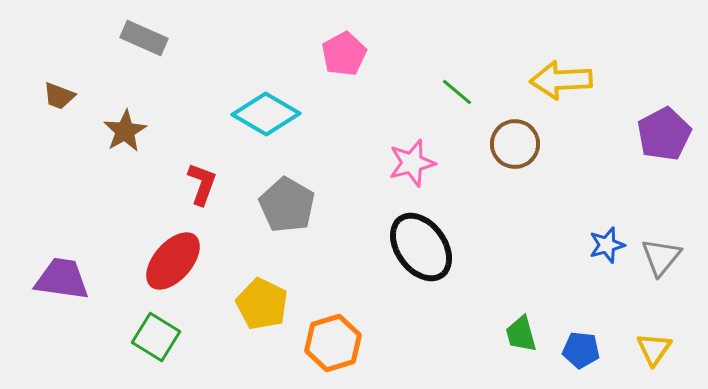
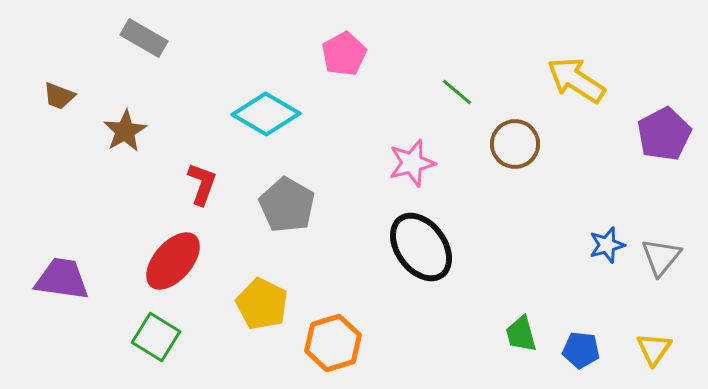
gray rectangle: rotated 6 degrees clockwise
yellow arrow: moved 15 px right; rotated 36 degrees clockwise
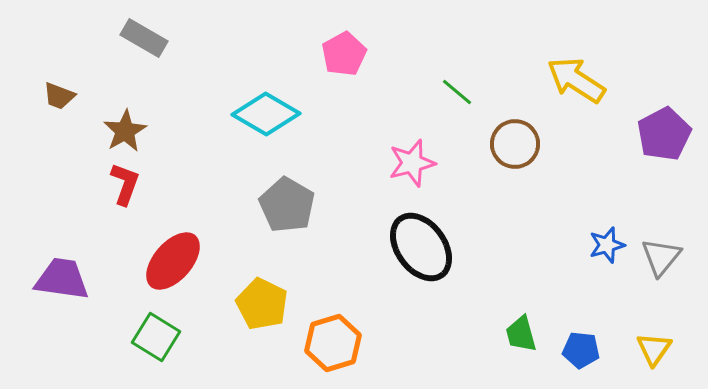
red L-shape: moved 77 px left
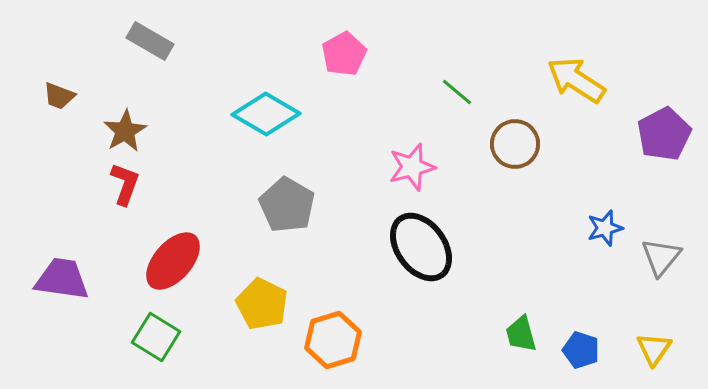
gray rectangle: moved 6 px right, 3 px down
pink star: moved 4 px down
blue star: moved 2 px left, 17 px up
orange hexagon: moved 3 px up
blue pentagon: rotated 12 degrees clockwise
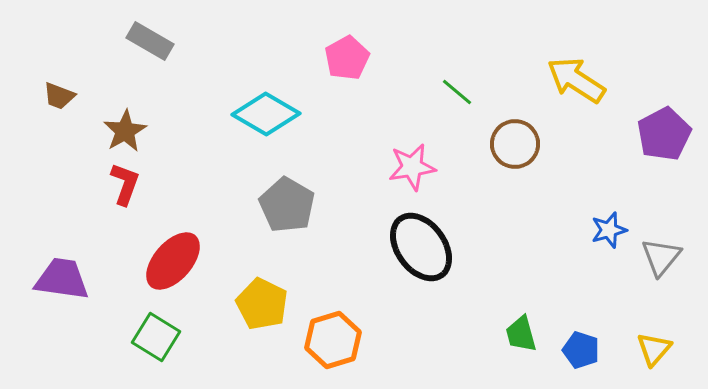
pink pentagon: moved 3 px right, 4 px down
pink star: rotated 6 degrees clockwise
blue star: moved 4 px right, 2 px down
yellow triangle: rotated 6 degrees clockwise
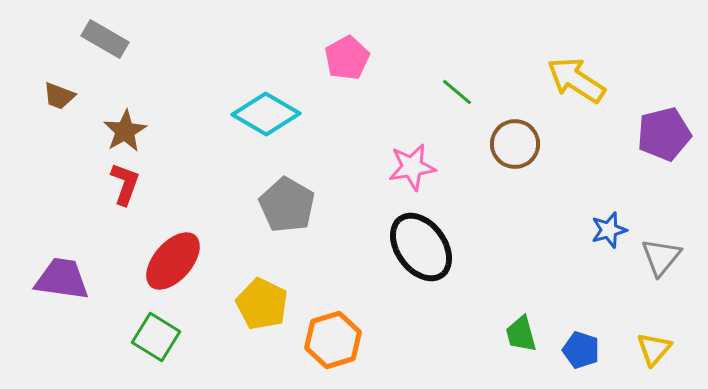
gray rectangle: moved 45 px left, 2 px up
purple pentagon: rotated 14 degrees clockwise
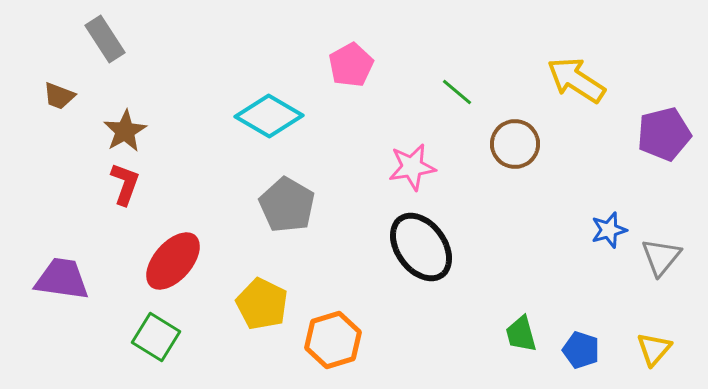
gray rectangle: rotated 27 degrees clockwise
pink pentagon: moved 4 px right, 7 px down
cyan diamond: moved 3 px right, 2 px down
